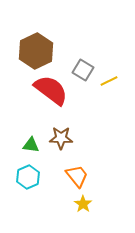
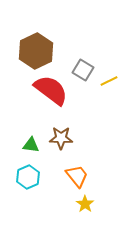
yellow star: moved 2 px right
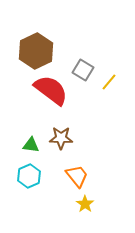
yellow line: moved 1 px down; rotated 24 degrees counterclockwise
cyan hexagon: moved 1 px right, 1 px up
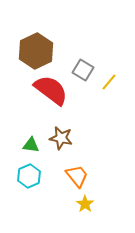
brown star: rotated 10 degrees clockwise
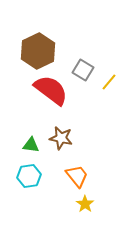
brown hexagon: moved 2 px right
cyan hexagon: rotated 15 degrees clockwise
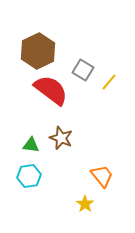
brown star: rotated 10 degrees clockwise
orange trapezoid: moved 25 px right
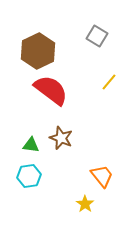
gray square: moved 14 px right, 34 px up
